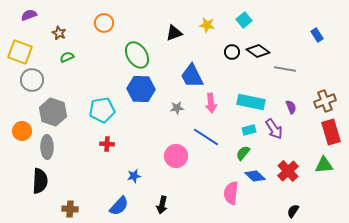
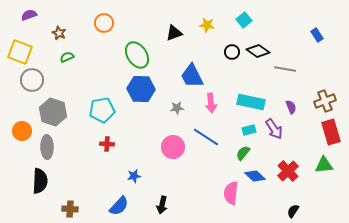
pink circle at (176, 156): moved 3 px left, 9 px up
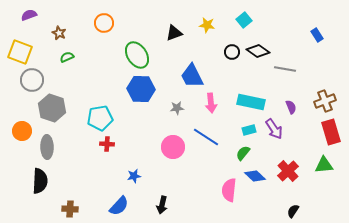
cyan pentagon at (102, 110): moved 2 px left, 8 px down
gray hexagon at (53, 112): moved 1 px left, 4 px up
pink semicircle at (231, 193): moved 2 px left, 3 px up
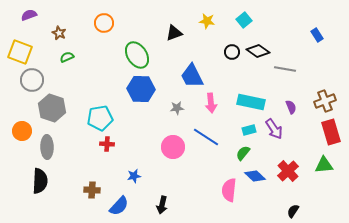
yellow star at (207, 25): moved 4 px up
brown cross at (70, 209): moved 22 px right, 19 px up
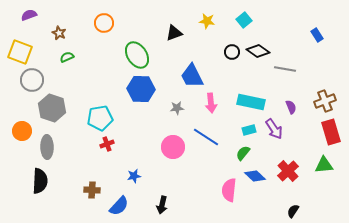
red cross at (107, 144): rotated 24 degrees counterclockwise
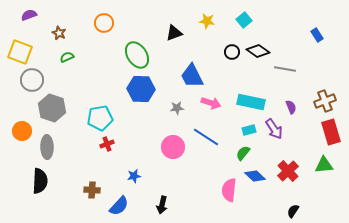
pink arrow at (211, 103): rotated 66 degrees counterclockwise
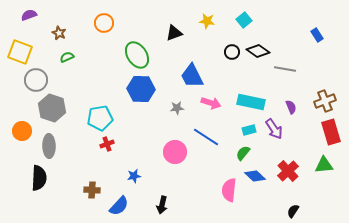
gray circle at (32, 80): moved 4 px right
gray ellipse at (47, 147): moved 2 px right, 1 px up
pink circle at (173, 147): moved 2 px right, 5 px down
black semicircle at (40, 181): moved 1 px left, 3 px up
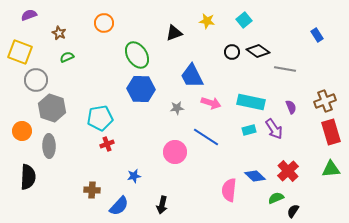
green semicircle at (243, 153): moved 33 px right, 45 px down; rotated 28 degrees clockwise
green triangle at (324, 165): moved 7 px right, 4 px down
black semicircle at (39, 178): moved 11 px left, 1 px up
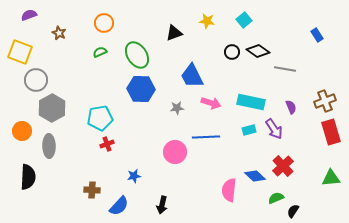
green semicircle at (67, 57): moved 33 px right, 5 px up
gray hexagon at (52, 108): rotated 12 degrees clockwise
blue line at (206, 137): rotated 36 degrees counterclockwise
green triangle at (331, 169): moved 9 px down
red cross at (288, 171): moved 5 px left, 5 px up
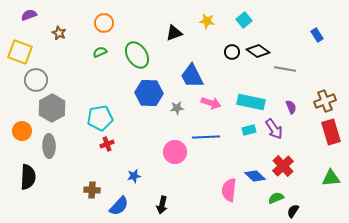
blue hexagon at (141, 89): moved 8 px right, 4 px down
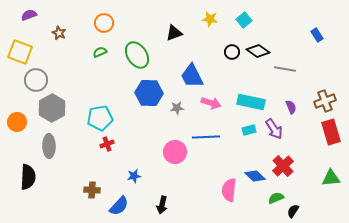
yellow star at (207, 21): moved 3 px right, 2 px up
orange circle at (22, 131): moved 5 px left, 9 px up
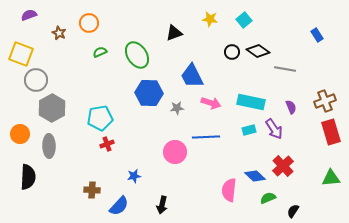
orange circle at (104, 23): moved 15 px left
yellow square at (20, 52): moved 1 px right, 2 px down
orange circle at (17, 122): moved 3 px right, 12 px down
green semicircle at (276, 198): moved 8 px left
